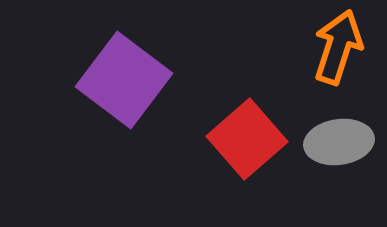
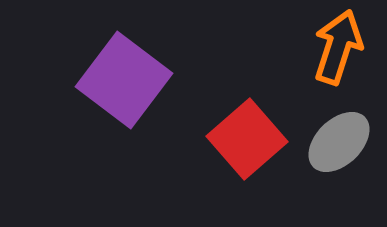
gray ellipse: rotated 36 degrees counterclockwise
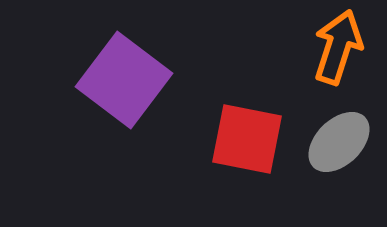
red square: rotated 38 degrees counterclockwise
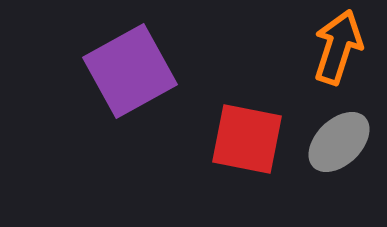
purple square: moved 6 px right, 9 px up; rotated 24 degrees clockwise
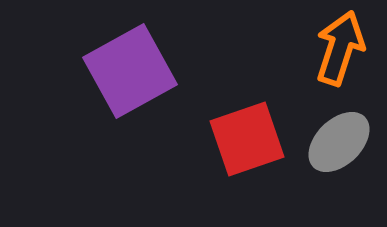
orange arrow: moved 2 px right, 1 px down
red square: rotated 30 degrees counterclockwise
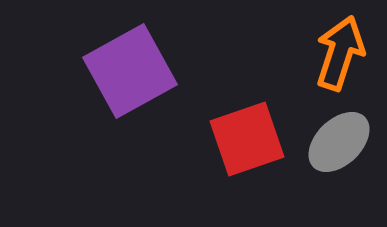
orange arrow: moved 5 px down
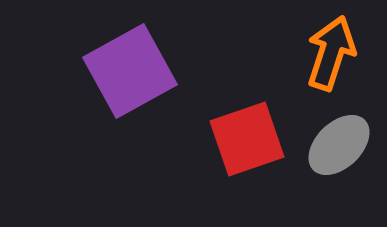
orange arrow: moved 9 px left
gray ellipse: moved 3 px down
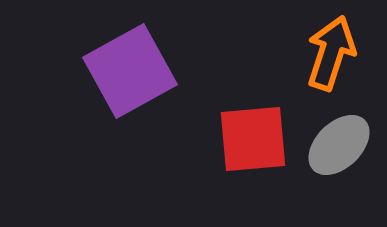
red square: moved 6 px right; rotated 14 degrees clockwise
